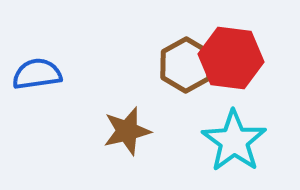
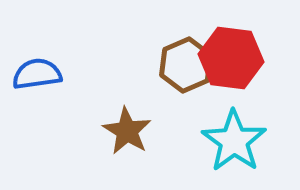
brown hexagon: rotated 6 degrees clockwise
brown star: rotated 27 degrees counterclockwise
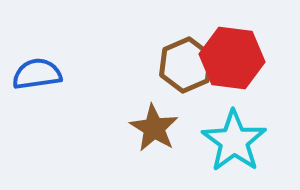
red hexagon: moved 1 px right
brown star: moved 27 px right, 3 px up
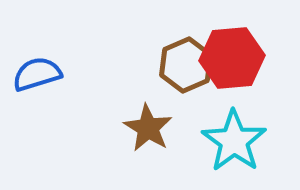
red hexagon: rotated 12 degrees counterclockwise
blue semicircle: rotated 9 degrees counterclockwise
brown star: moved 6 px left
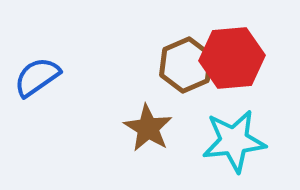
blue semicircle: moved 3 px down; rotated 18 degrees counterclockwise
cyan star: rotated 30 degrees clockwise
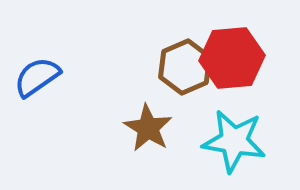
brown hexagon: moved 1 px left, 2 px down
cyan star: rotated 16 degrees clockwise
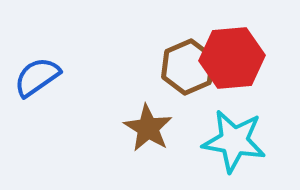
brown hexagon: moved 3 px right
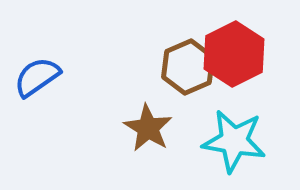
red hexagon: moved 2 px right, 4 px up; rotated 22 degrees counterclockwise
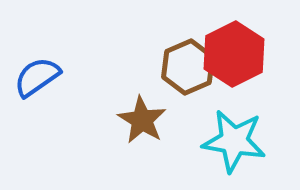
brown star: moved 6 px left, 8 px up
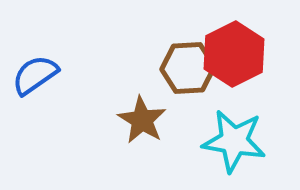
brown hexagon: moved 1 px down; rotated 20 degrees clockwise
blue semicircle: moved 2 px left, 2 px up
